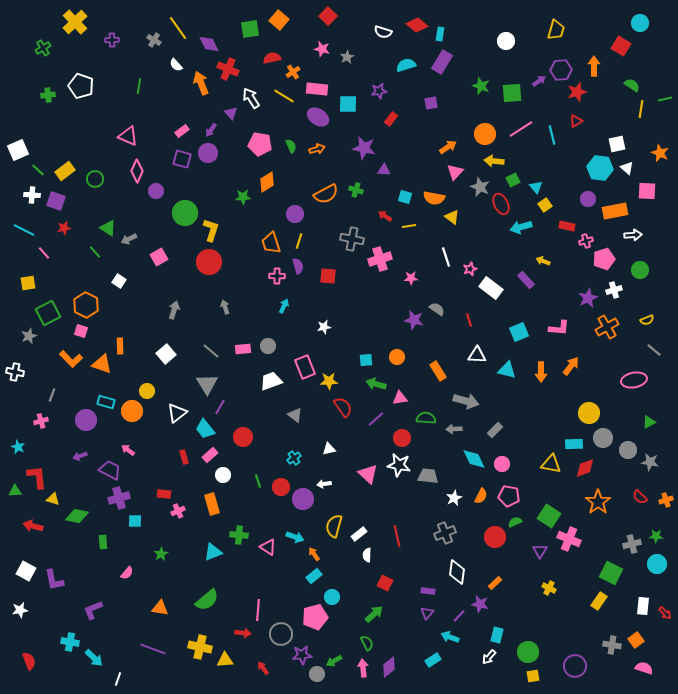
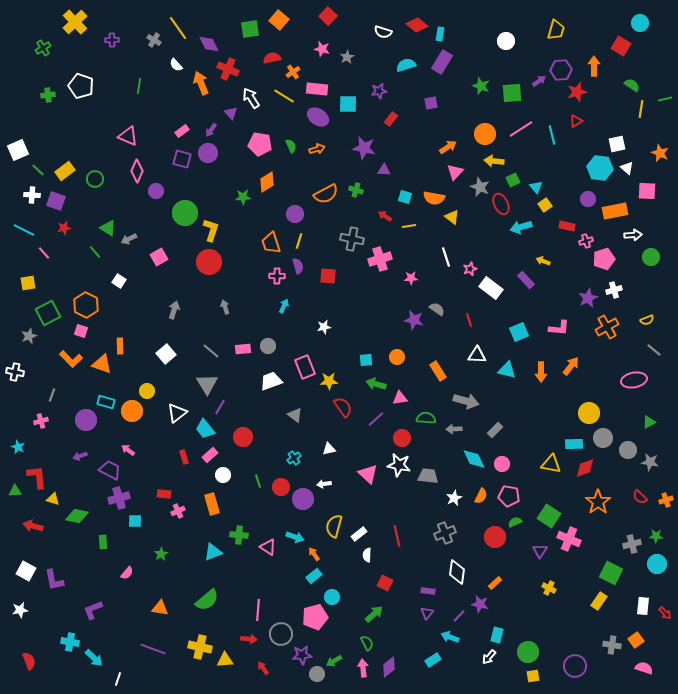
green circle at (640, 270): moved 11 px right, 13 px up
red arrow at (243, 633): moved 6 px right, 6 px down
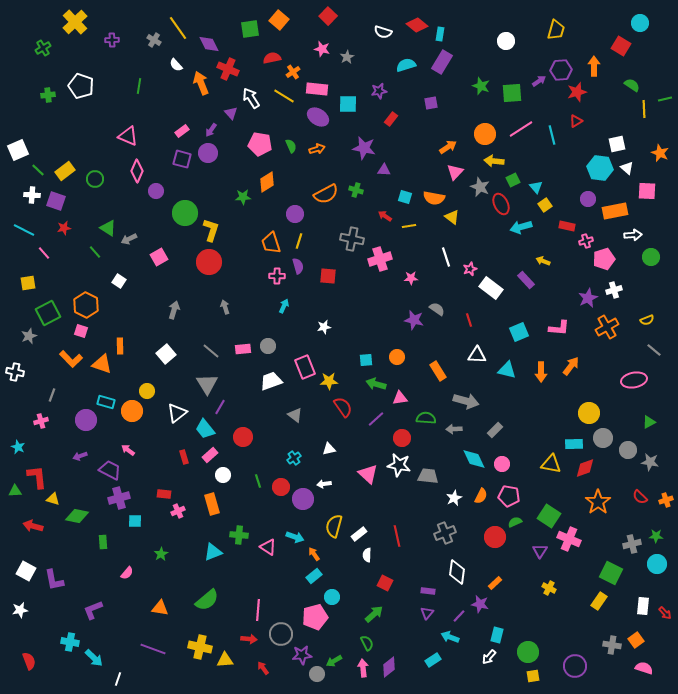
yellow line at (641, 109): moved 3 px right; rotated 12 degrees counterclockwise
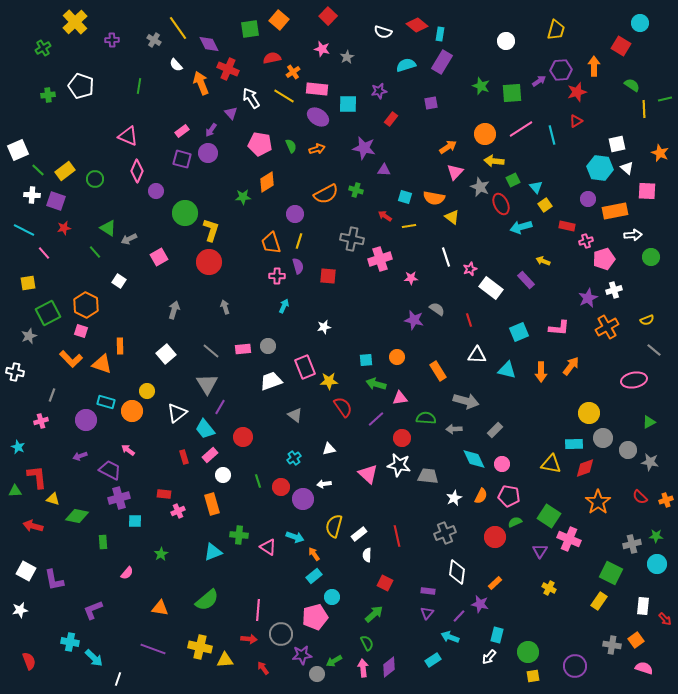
red arrow at (665, 613): moved 6 px down
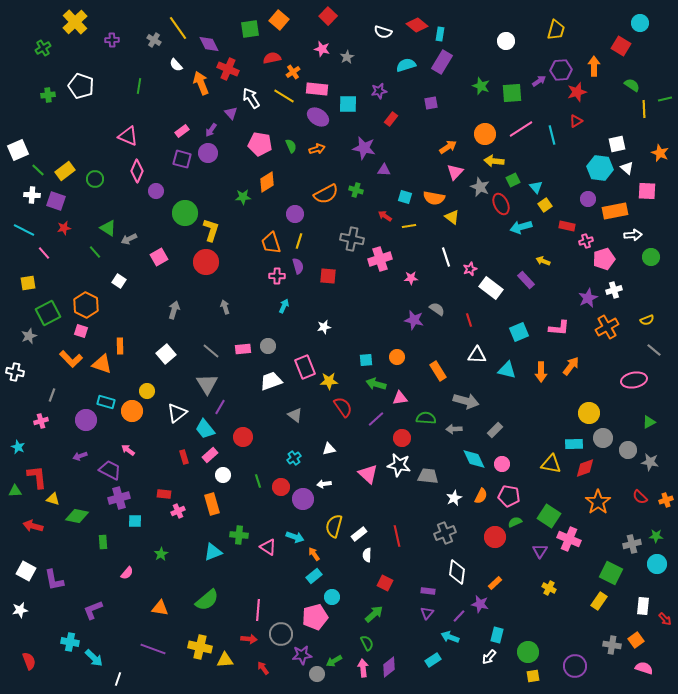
red circle at (209, 262): moved 3 px left
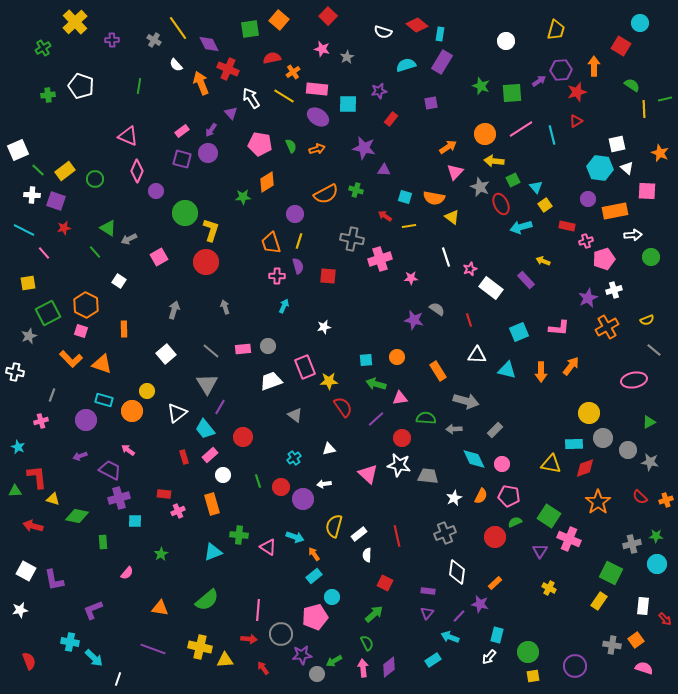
orange rectangle at (120, 346): moved 4 px right, 17 px up
cyan rectangle at (106, 402): moved 2 px left, 2 px up
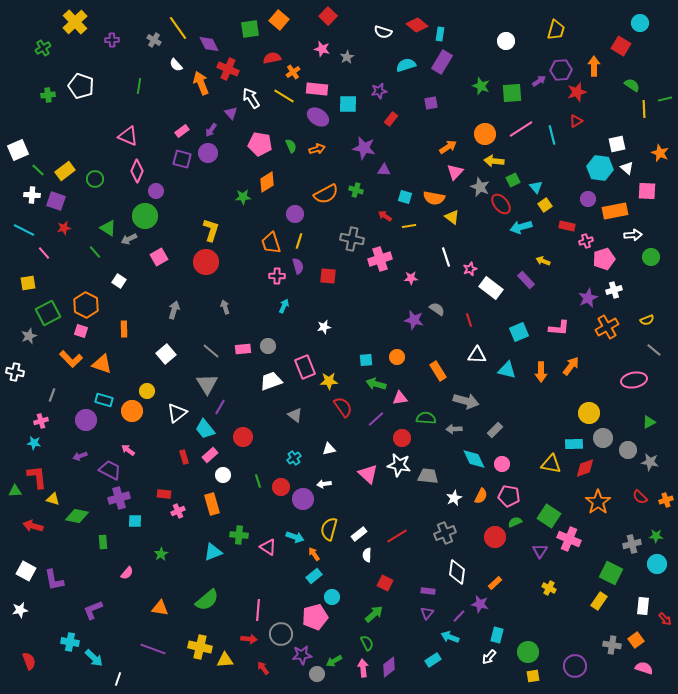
red ellipse at (501, 204): rotated 15 degrees counterclockwise
green circle at (185, 213): moved 40 px left, 3 px down
cyan star at (18, 447): moved 16 px right, 4 px up; rotated 16 degrees counterclockwise
yellow semicircle at (334, 526): moved 5 px left, 3 px down
red line at (397, 536): rotated 70 degrees clockwise
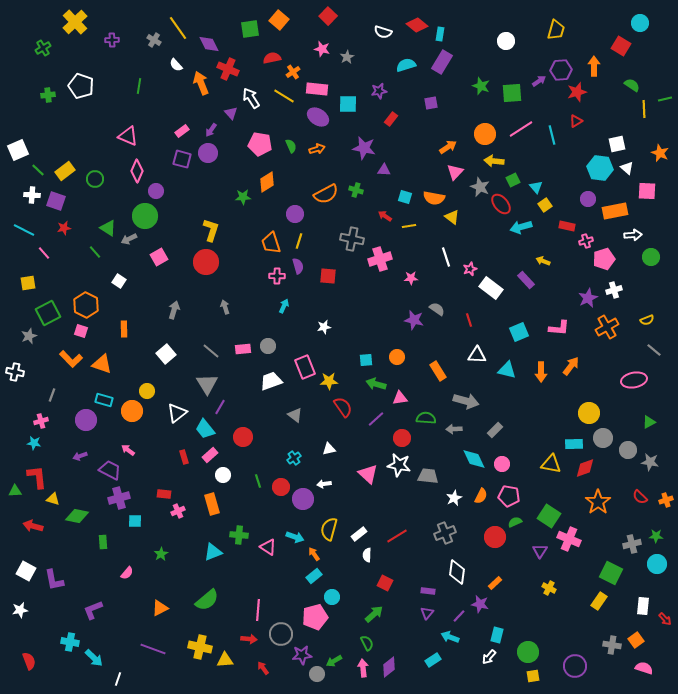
orange triangle at (160, 608): rotated 36 degrees counterclockwise
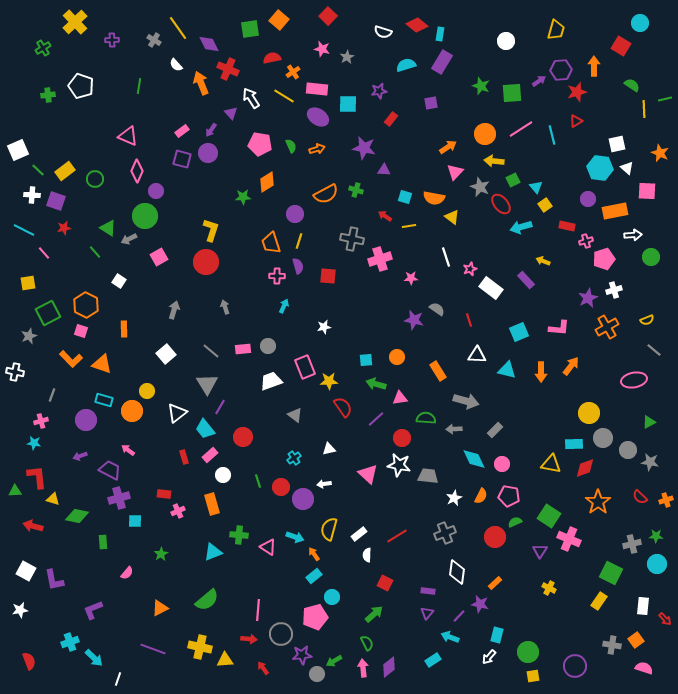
cyan cross at (70, 642): rotated 30 degrees counterclockwise
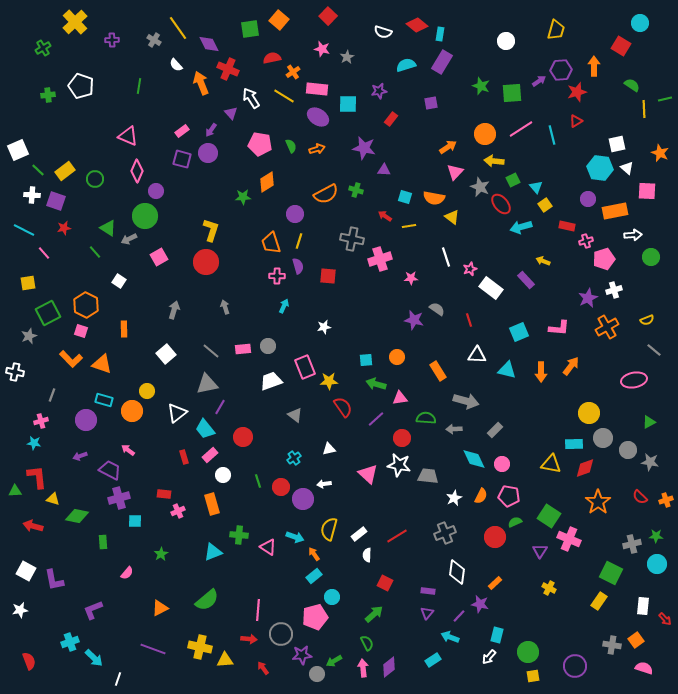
gray triangle at (207, 384): rotated 50 degrees clockwise
